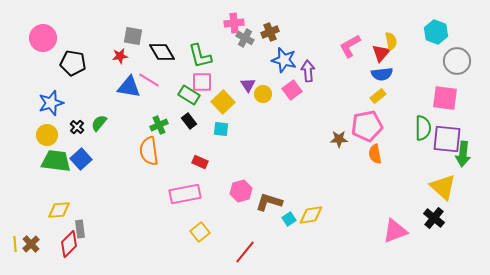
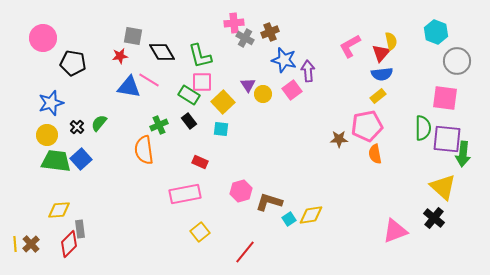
orange semicircle at (149, 151): moved 5 px left, 1 px up
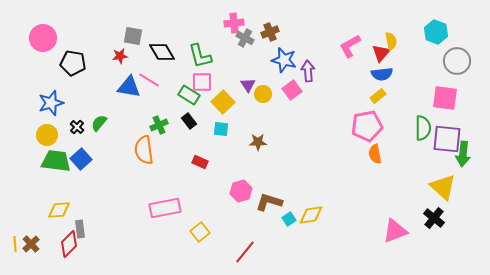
brown star at (339, 139): moved 81 px left, 3 px down
pink rectangle at (185, 194): moved 20 px left, 14 px down
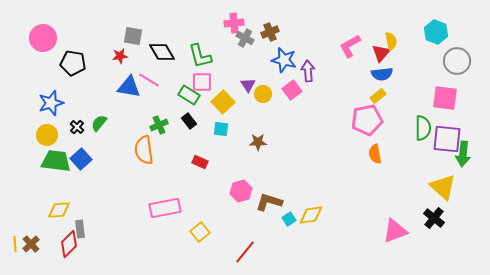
pink pentagon at (367, 126): moved 6 px up
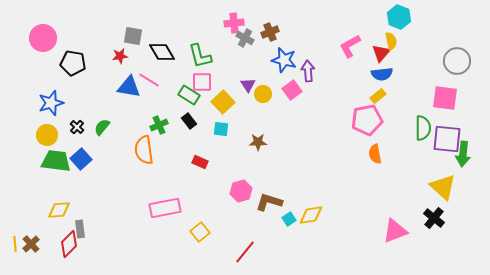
cyan hexagon at (436, 32): moved 37 px left, 15 px up
green semicircle at (99, 123): moved 3 px right, 4 px down
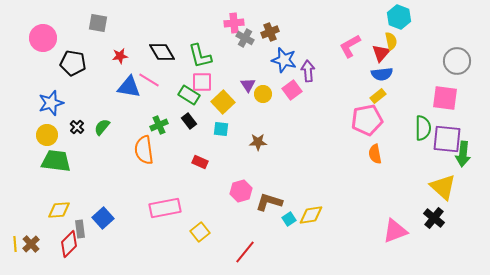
gray square at (133, 36): moved 35 px left, 13 px up
blue square at (81, 159): moved 22 px right, 59 px down
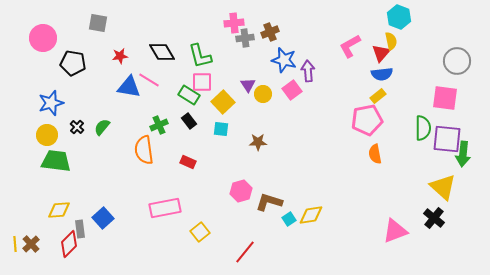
gray cross at (245, 38): rotated 36 degrees counterclockwise
red rectangle at (200, 162): moved 12 px left
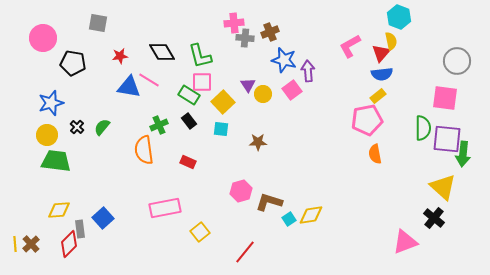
gray cross at (245, 38): rotated 12 degrees clockwise
pink triangle at (395, 231): moved 10 px right, 11 px down
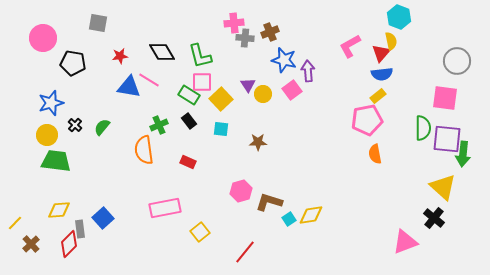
yellow square at (223, 102): moved 2 px left, 3 px up
black cross at (77, 127): moved 2 px left, 2 px up
yellow line at (15, 244): moved 21 px up; rotated 49 degrees clockwise
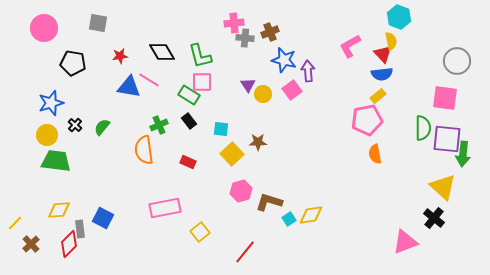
pink circle at (43, 38): moved 1 px right, 10 px up
red triangle at (381, 53): moved 2 px right, 1 px down; rotated 24 degrees counterclockwise
yellow square at (221, 99): moved 11 px right, 55 px down
blue square at (103, 218): rotated 20 degrees counterclockwise
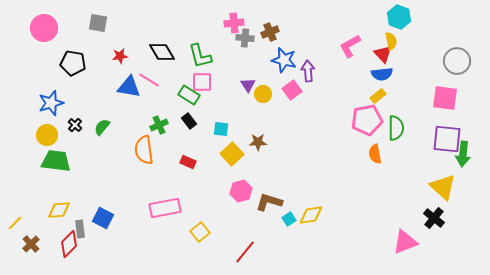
green semicircle at (423, 128): moved 27 px left
